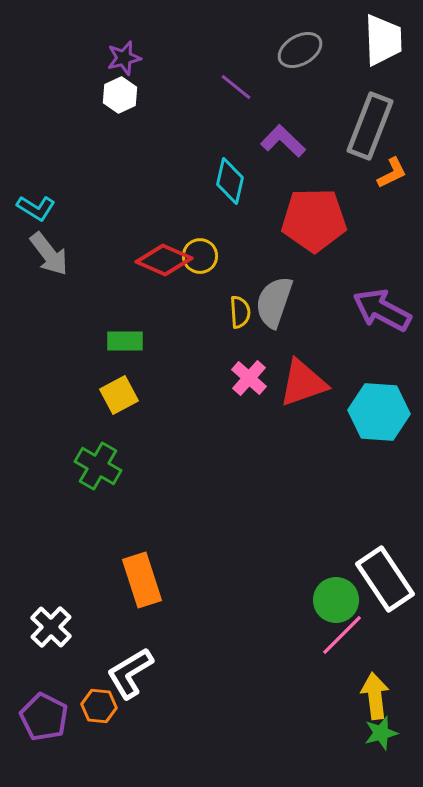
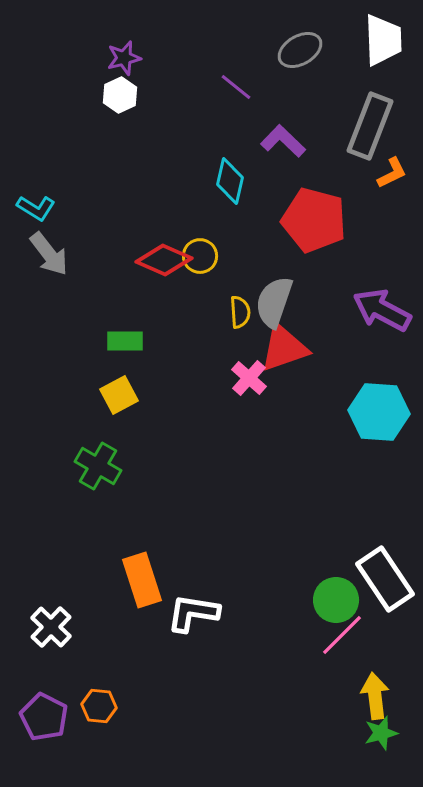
red pentagon: rotated 16 degrees clockwise
red triangle: moved 19 px left, 35 px up
white L-shape: moved 63 px right, 60 px up; rotated 40 degrees clockwise
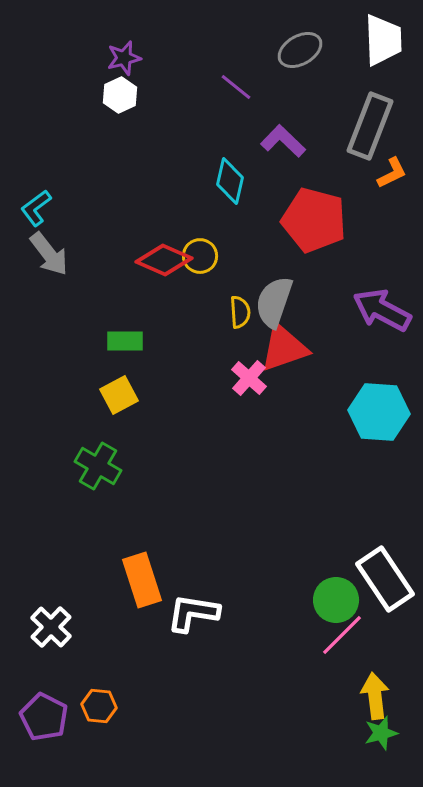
cyan L-shape: rotated 111 degrees clockwise
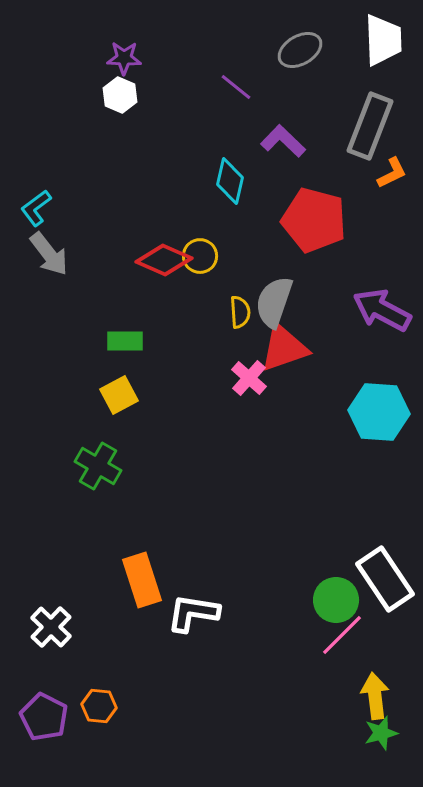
purple star: rotated 16 degrees clockwise
white hexagon: rotated 12 degrees counterclockwise
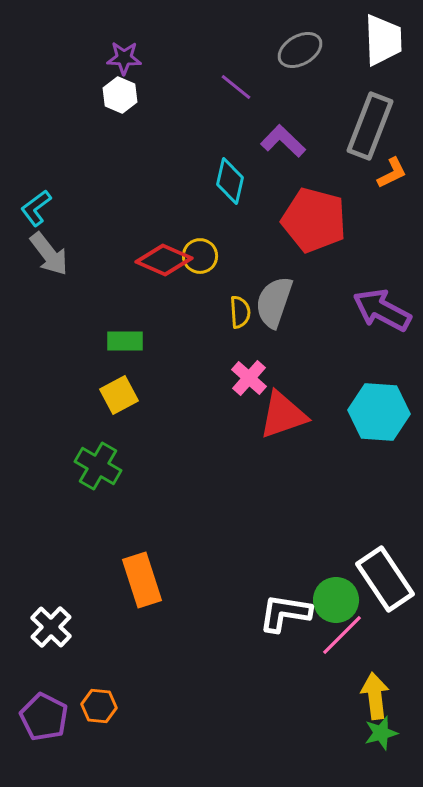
red triangle: moved 1 px left, 67 px down
white L-shape: moved 92 px right
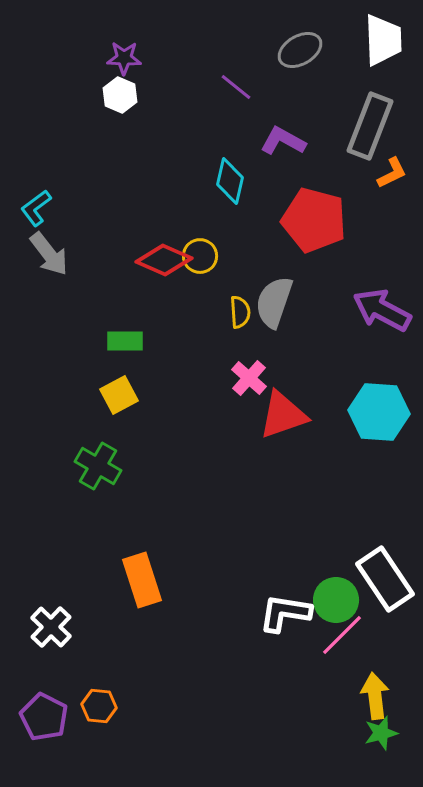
purple L-shape: rotated 15 degrees counterclockwise
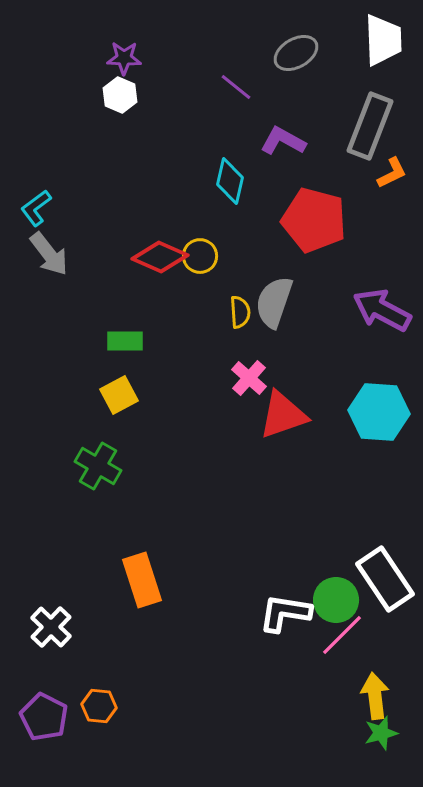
gray ellipse: moved 4 px left, 3 px down
red diamond: moved 4 px left, 3 px up
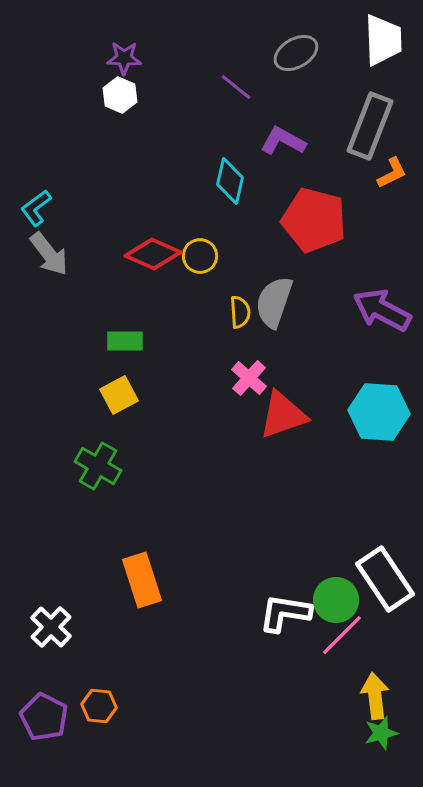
red diamond: moved 7 px left, 3 px up
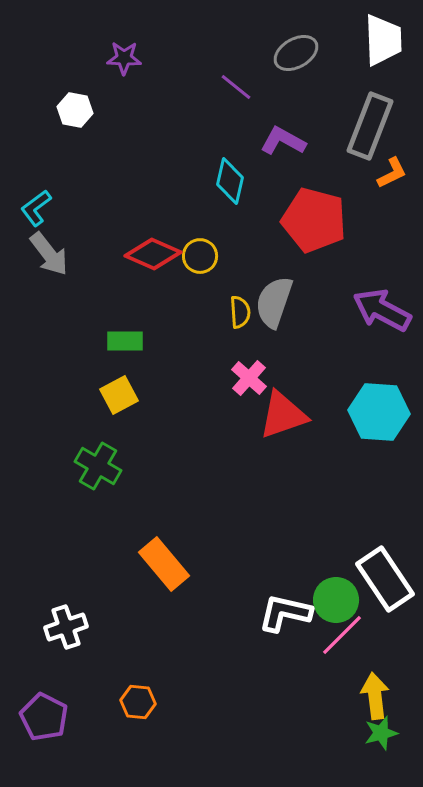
white hexagon: moved 45 px left, 15 px down; rotated 12 degrees counterclockwise
orange rectangle: moved 22 px right, 16 px up; rotated 22 degrees counterclockwise
white L-shape: rotated 4 degrees clockwise
white cross: moved 15 px right; rotated 27 degrees clockwise
orange hexagon: moved 39 px right, 4 px up
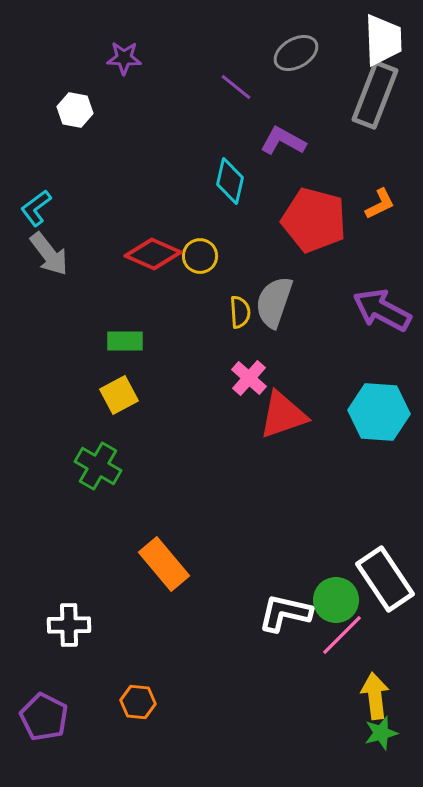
gray rectangle: moved 5 px right, 31 px up
orange L-shape: moved 12 px left, 31 px down
white cross: moved 3 px right, 2 px up; rotated 18 degrees clockwise
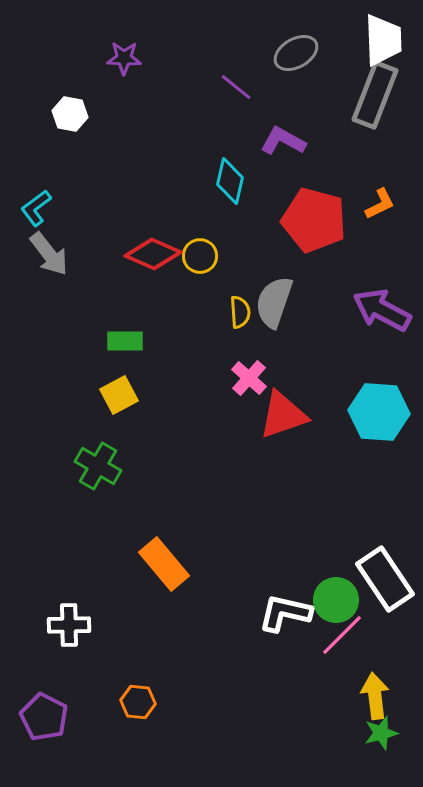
white hexagon: moved 5 px left, 4 px down
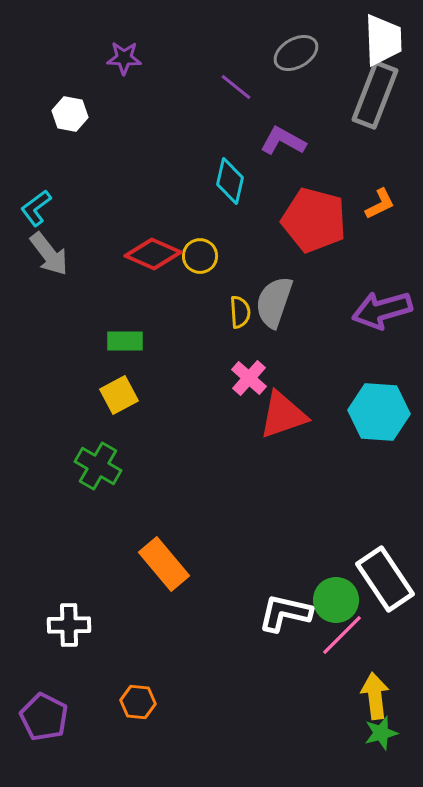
purple arrow: rotated 44 degrees counterclockwise
